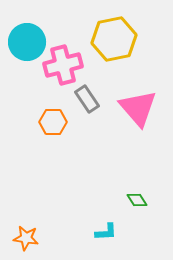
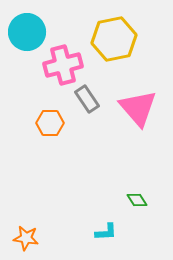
cyan circle: moved 10 px up
orange hexagon: moved 3 px left, 1 px down
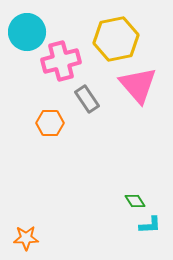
yellow hexagon: moved 2 px right
pink cross: moved 2 px left, 4 px up
pink triangle: moved 23 px up
green diamond: moved 2 px left, 1 px down
cyan L-shape: moved 44 px right, 7 px up
orange star: rotated 10 degrees counterclockwise
